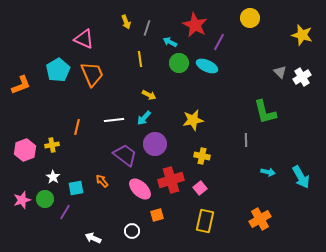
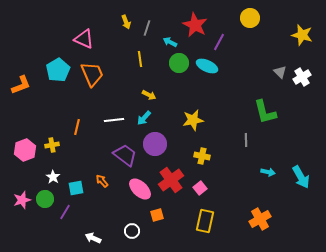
red cross at (171, 180): rotated 20 degrees counterclockwise
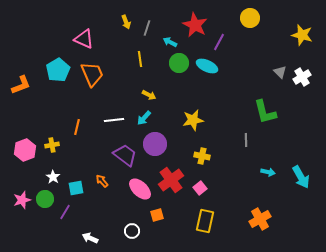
white arrow at (93, 238): moved 3 px left
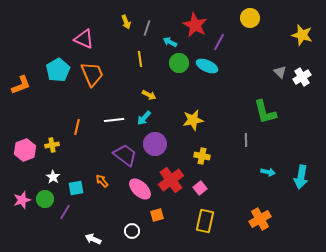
cyan arrow at (301, 177): rotated 40 degrees clockwise
white arrow at (90, 238): moved 3 px right, 1 px down
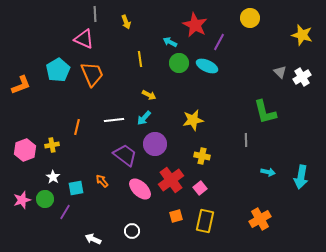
gray line at (147, 28): moved 52 px left, 14 px up; rotated 21 degrees counterclockwise
orange square at (157, 215): moved 19 px right, 1 px down
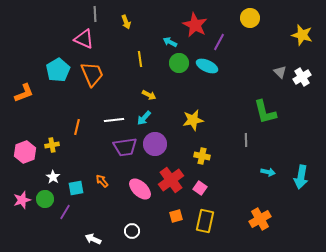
orange L-shape at (21, 85): moved 3 px right, 8 px down
pink hexagon at (25, 150): moved 2 px down
purple trapezoid at (125, 155): moved 8 px up; rotated 135 degrees clockwise
pink square at (200, 188): rotated 16 degrees counterclockwise
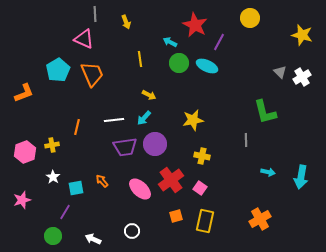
green circle at (45, 199): moved 8 px right, 37 px down
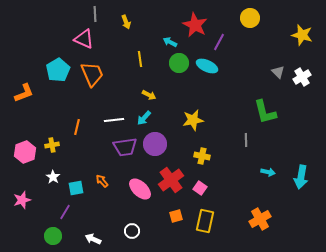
gray triangle at (280, 72): moved 2 px left
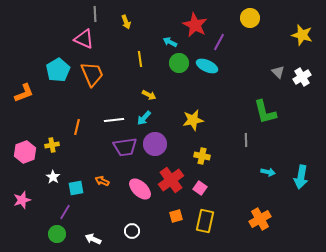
orange arrow at (102, 181): rotated 24 degrees counterclockwise
green circle at (53, 236): moved 4 px right, 2 px up
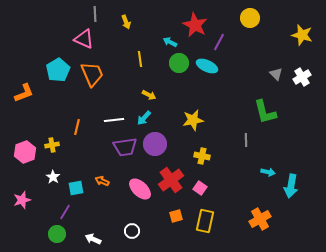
gray triangle at (278, 72): moved 2 px left, 2 px down
cyan arrow at (301, 177): moved 10 px left, 9 px down
